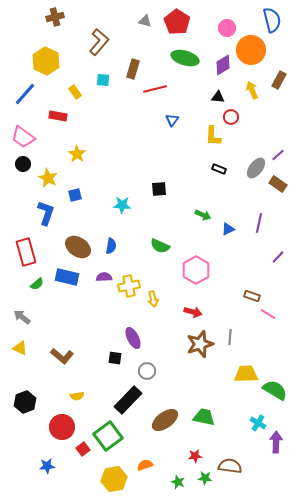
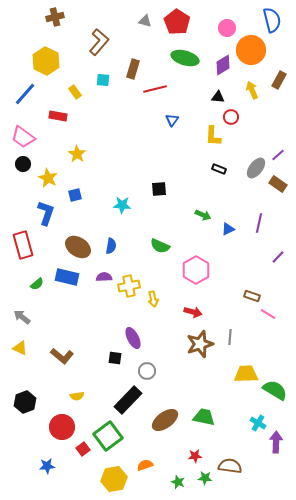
red rectangle at (26, 252): moved 3 px left, 7 px up
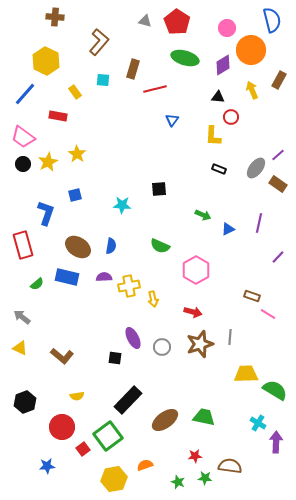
brown cross at (55, 17): rotated 18 degrees clockwise
yellow star at (48, 178): moved 16 px up; rotated 18 degrees clockwise
gray circle at (147, 371): moved 15 px right, 24 px up
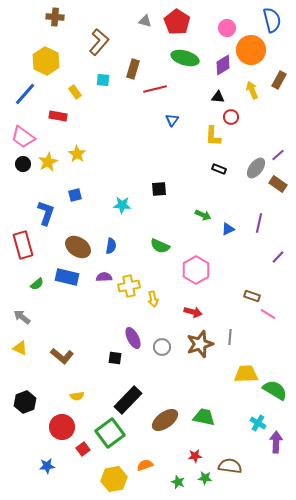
green square at (108, 436): moved 2 px right, 3 px up
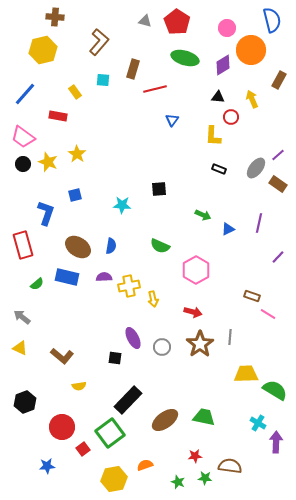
yellow hexagon at (46, 61): moved 3 px left, 11 px up; rotated 20 degrees clockwise
yellow arrow at (252, 90): moved 9 px down
yellow star at (48, 162): rotated 24 degrees counterclockwise
brown star at (200, 344): rotated 16 degrees counterclockwise
yellow semicircle at (77, 396): moved 2 px right, 10 px up
